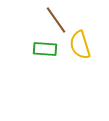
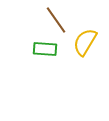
yellow semicircle: moved 5 px right, 3 px up; rotated 48 degrees clockwise
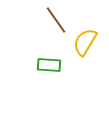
green rectangle: moved 4 px right, 16 px down
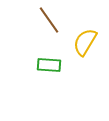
brown line: moved 7 px left
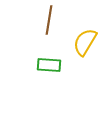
brown line: rotated 44 degrees clockwise
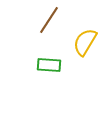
brown line: rotated 24 degrees clockwise
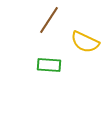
yellow semicircle: rotated 96 degrees counterclockwise
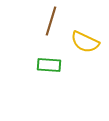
brown line: moved 2 px right, 1 px down; rotated 16 degrees counterclockwise
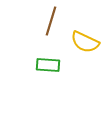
green rectangle: moved 1 px left
